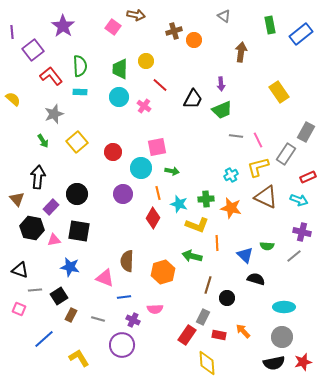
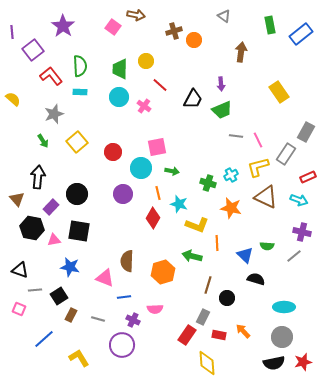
green cross at (206, 199): moved 2 px right, 16 px up; rotated 21 degrees clockwise
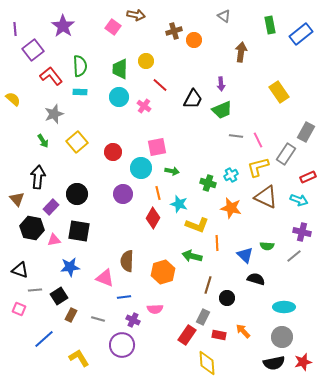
purple line at (12, 32): moved 3 px right, 3 px up
blue star at (70, 267): rotated 18 degrees counterclockwise
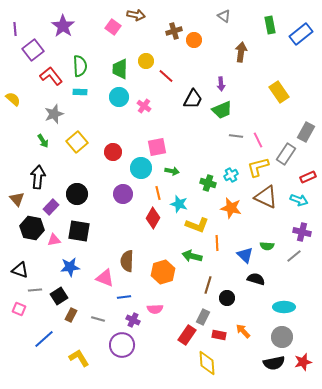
red line at (160, 85): moved 6 px right, 9 px up
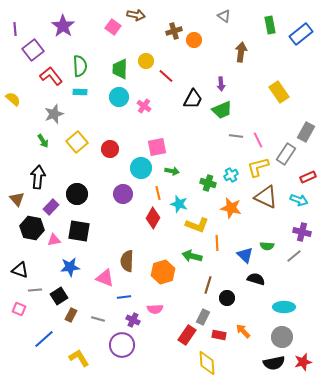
red circle at (113, 152): moved 3 px left, 3 px up
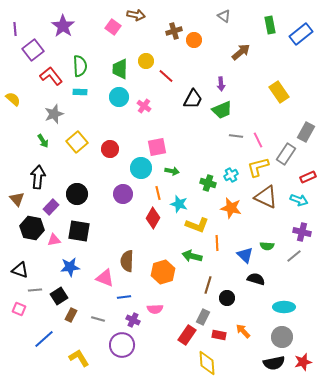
brown arrow at (241, 52): rotated 42 degrees clockwise
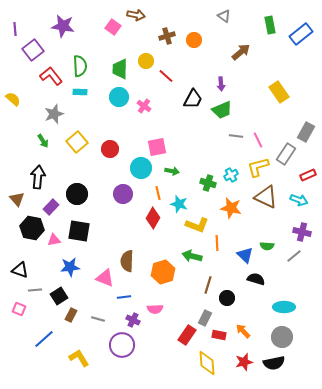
purple star at (63, 26): rotated 25 degrees counterclockwise
brown cross at (174, 31): moved 7 px left, 5 px down
red rectangle at (308, 177): moved 2 px up
gray rectangle at (203, 317): moved 2 px right, 1 px down
red star at (303, 362): moved 59 px left
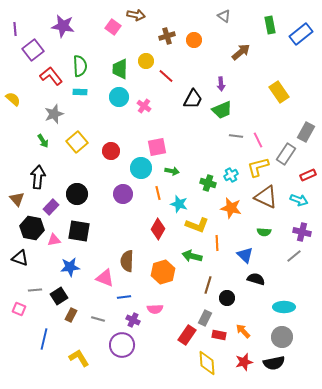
red circle at (110, 149): moved 1 px right, 2 px down
red diamond at (153, 218): moved 5 px right, 11 px down
green semicircle at (267, 246): moved 3 px left, 14 px up
black triangle at (20, 270): moved 12 px up
blue line at (44, 339): rotated 35 degrees counterclockwise
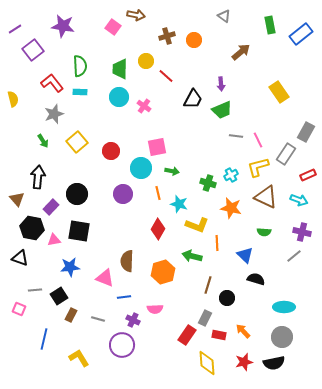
purple line at (15, 29): rotated 64 degrees clockwise
red L-shape at (51, 76): moved 1 px right, 7 px down
yellow semicircle at (13, 99): rotated 35 degrees clockwise
